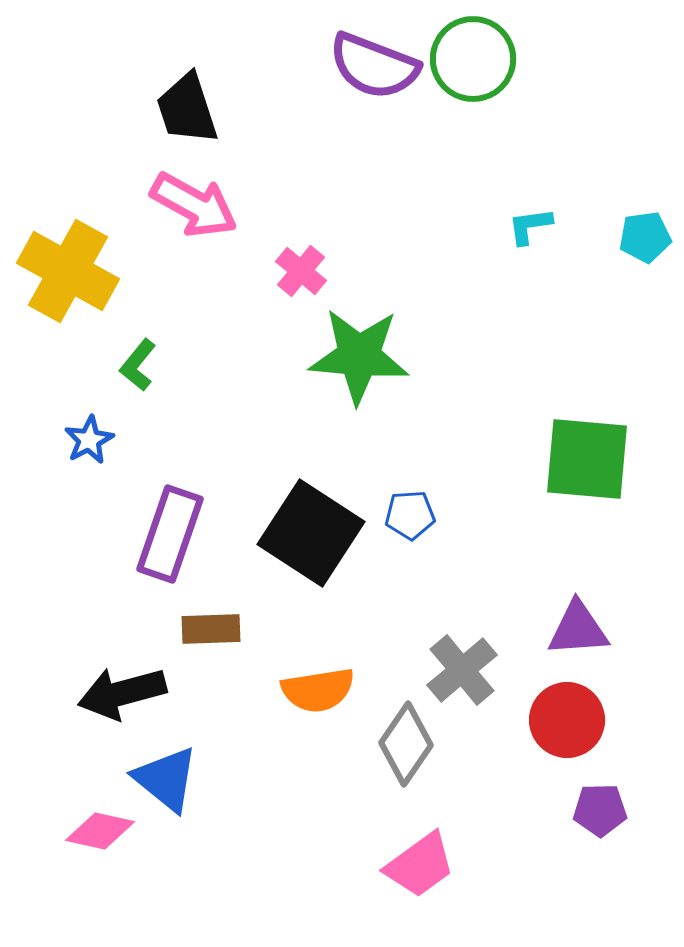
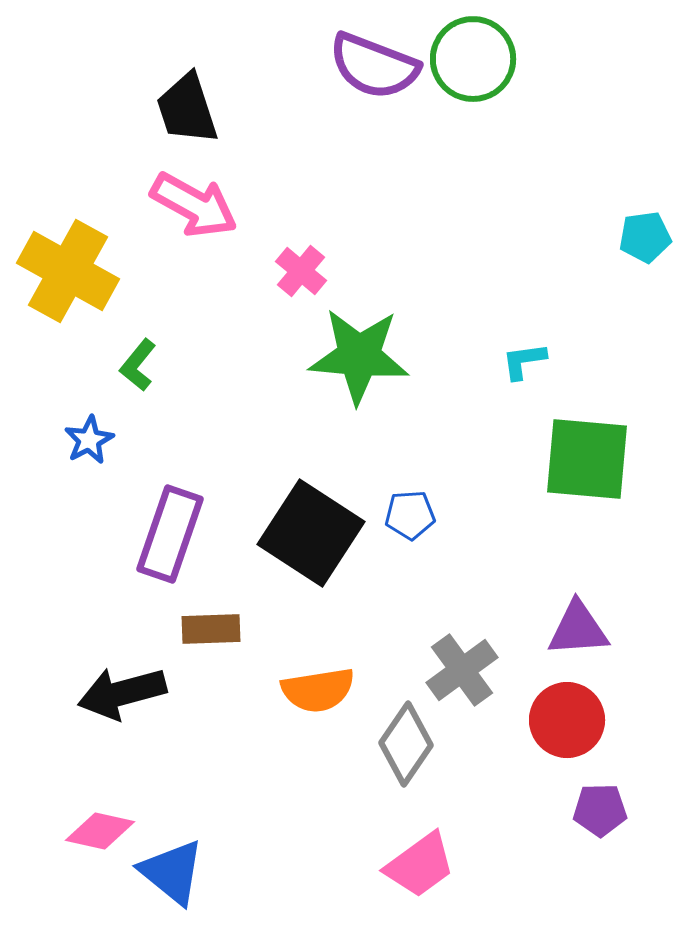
cyan L-shape: moved 6 px left, 135 px down
gray cross: rotated 4 degrees clockwise
blue triangle: moved 6 px right, 93 px down
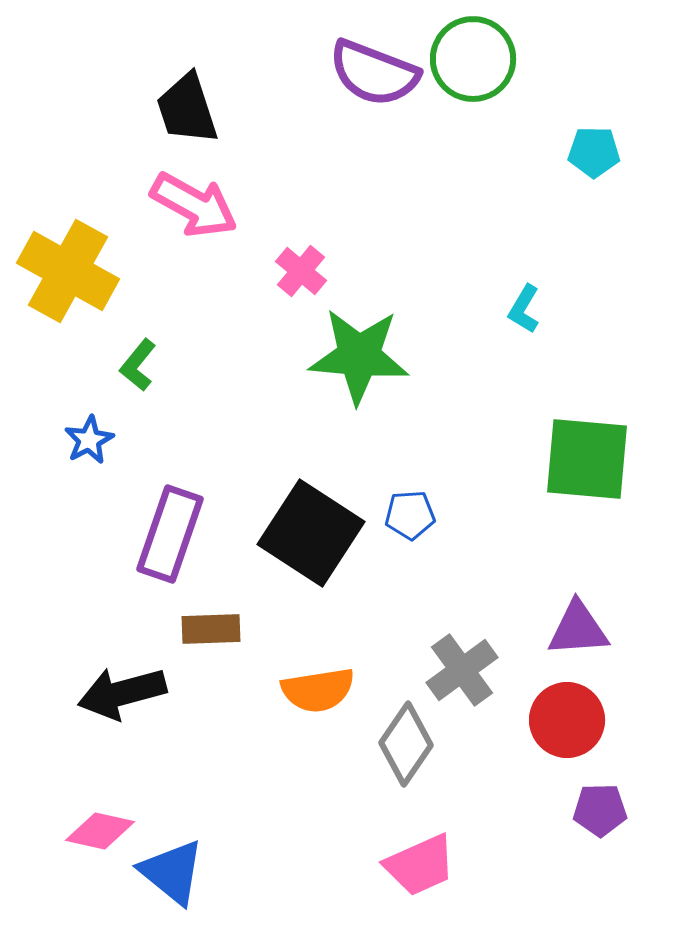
purple semicircle: moved 7 px down
cyan pentagon: moved 51 px left, 85 px up; rotated 9 degrees clockwise
cyan L-shape: moved 52 px up; rotated 51 degrees counterclockwise
pink trapezoid: rotated 12 degrees clockwise
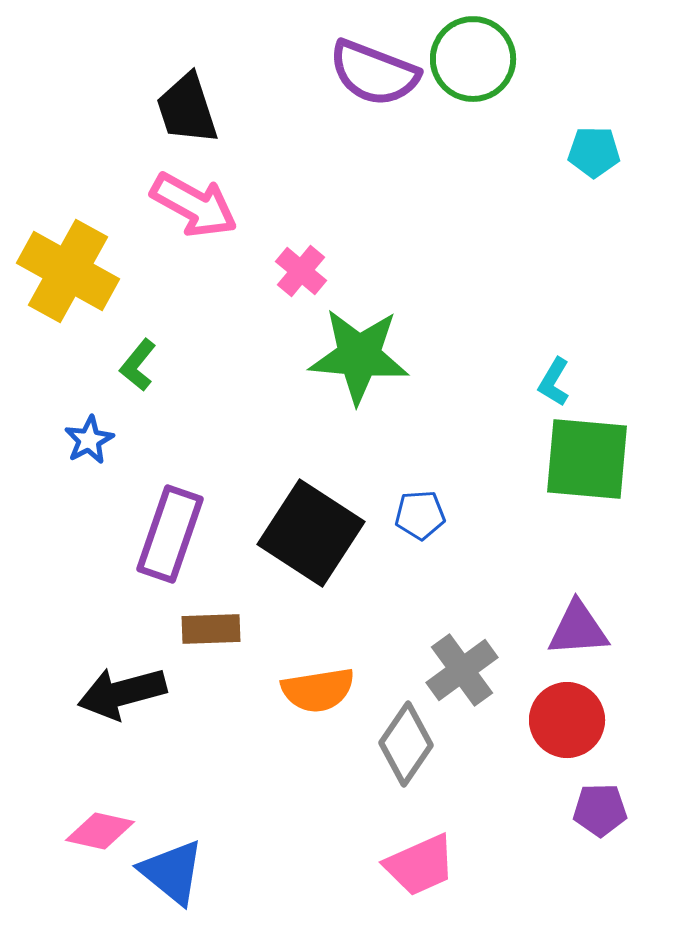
cyan L-shape: moved 30 px right, 73 px down
blue pentagon: moved 10 px right
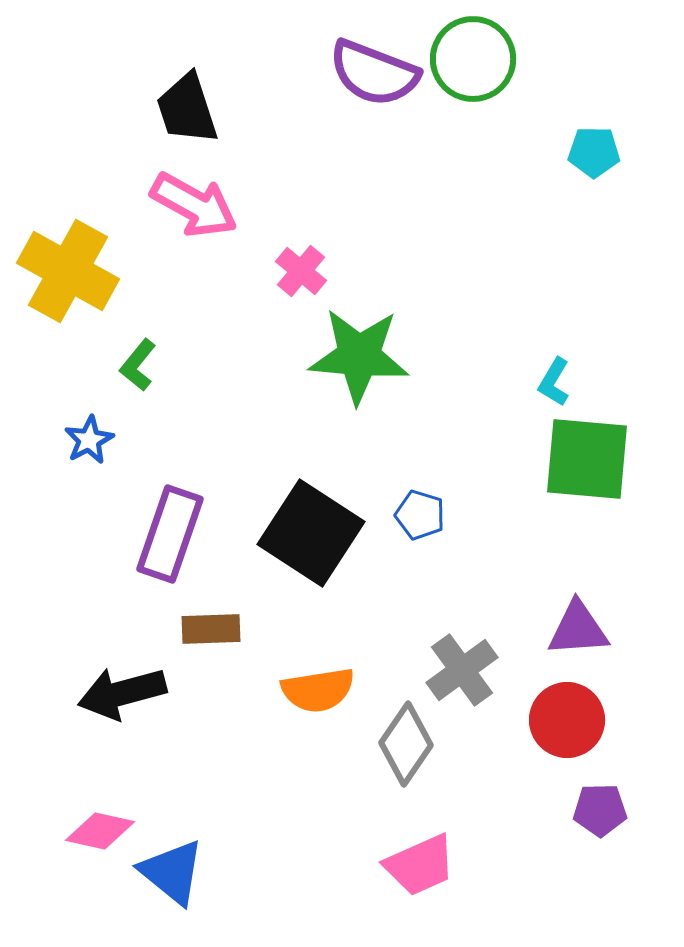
blue pentagon: rotated 21 degrees clockwise
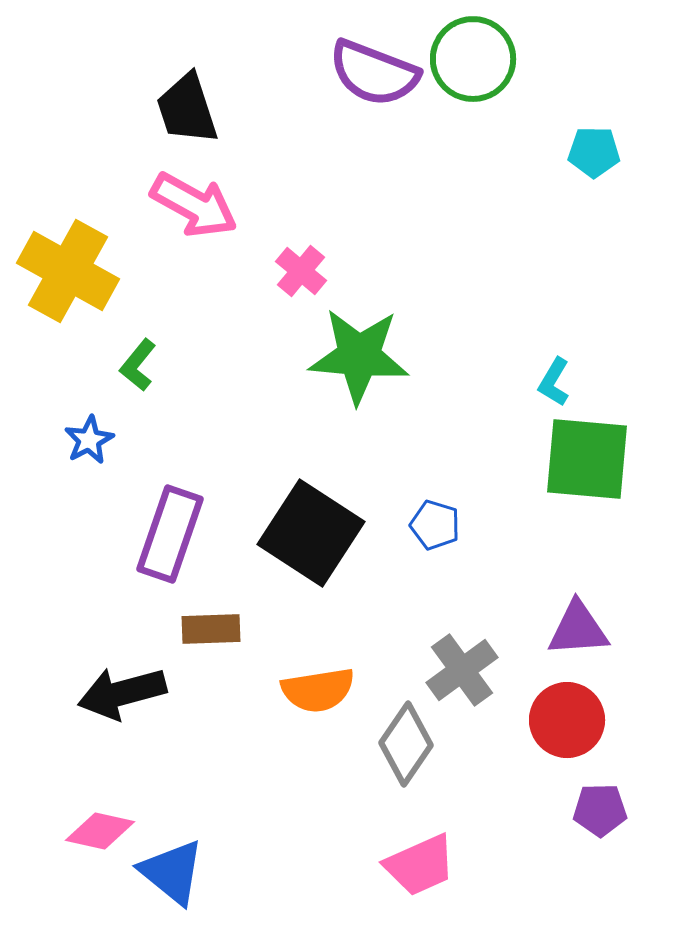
blue pentagon: moved 15 px right, 10 px down
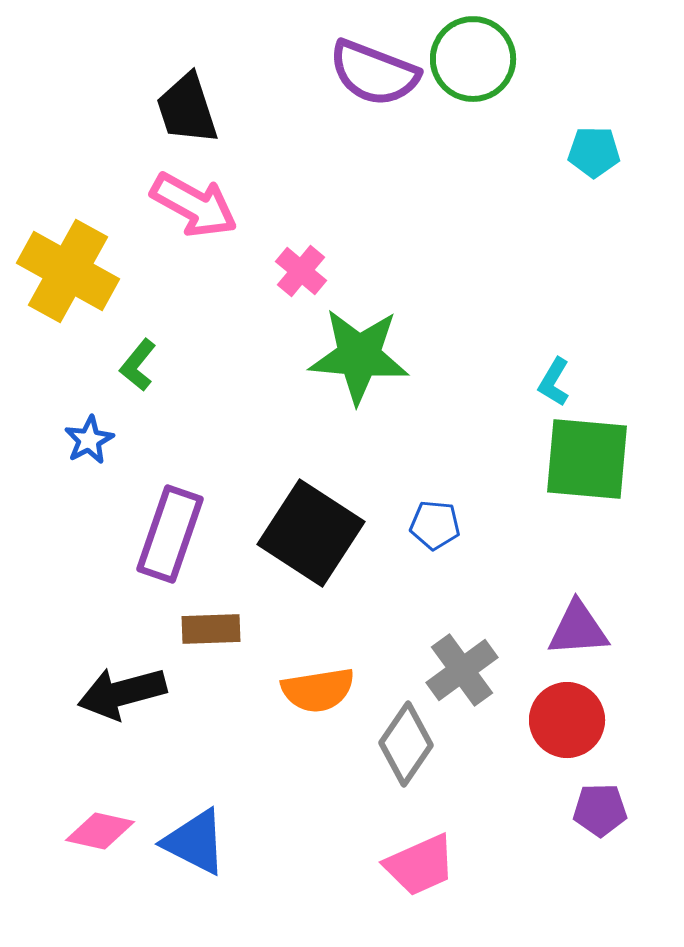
blue pentagon: rotated 12 degrees counterclockwise
blue triangle: moved 23 px right, 30 px up; rotated 12 degrees counterclockwise
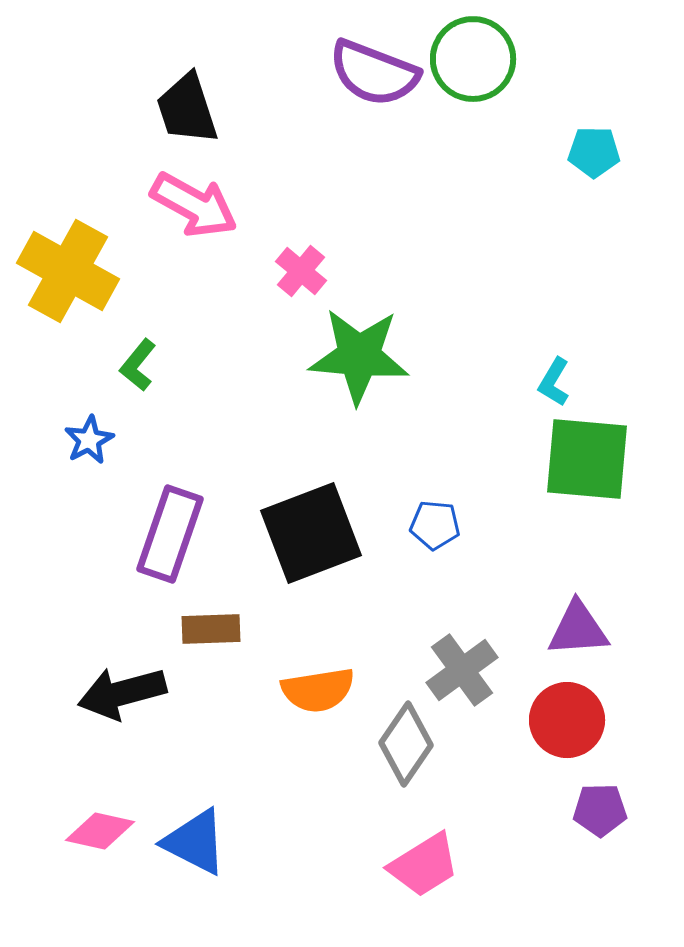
black square: rotated 36 degrees clockwise
pink trapezoid: moved 4 px right; rotated 8 degrees counterclockwise
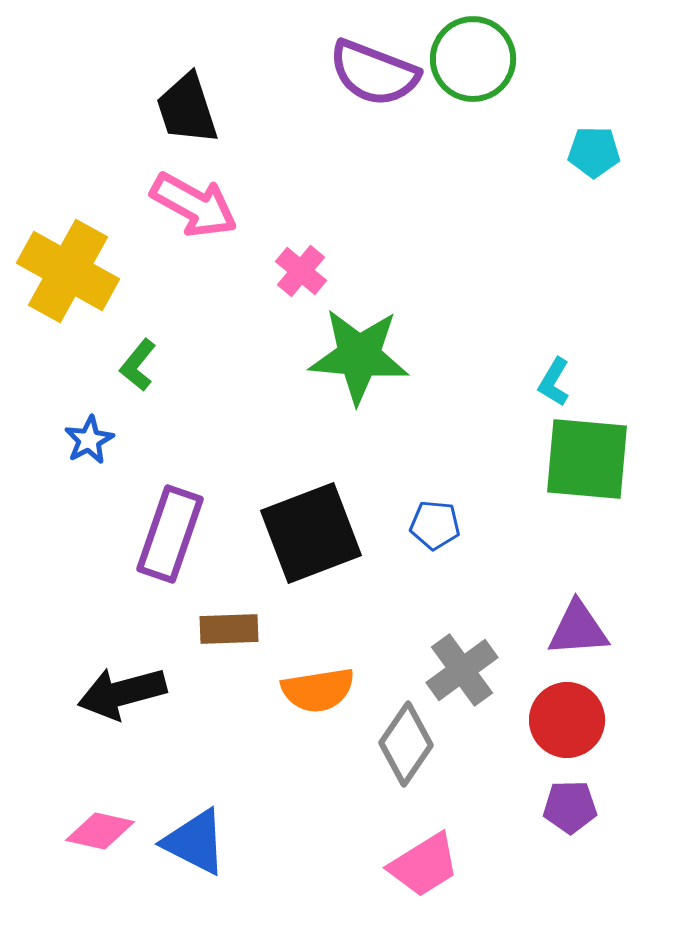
brown rectangle: moved 18 px right
purple pentagon: moved 30 px left, 3 px up
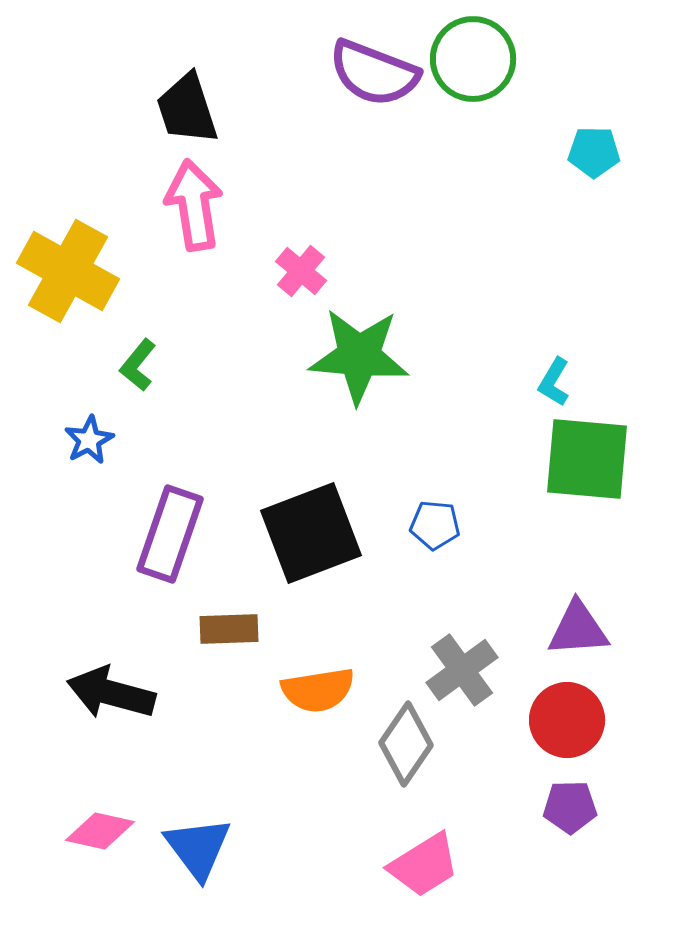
pink arrow: rotated 128 degrees counterclockwise
black arrow: moved 11 px left; rotated 30 degrees clockwise
blue triangle: moved 3 px right, 6 px down; rotated 26 degrees clockwise
